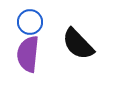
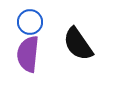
black semicircle: rotated 9 degrees clockwise
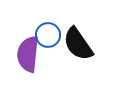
blue circle: moved 18 px right, 13 px down
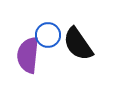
purple semicircle: moved 1 px down
